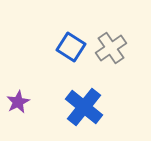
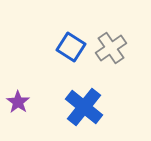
purple star: rotated 10 degrees counterclockwise
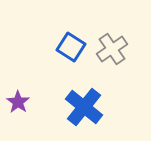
gray cross: moved 1 px right, 1 px down
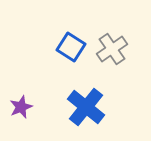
purple star: moved 3 px right, 5 px down; rotated 15 degrees clockwise
blue cross: moved 2 px right
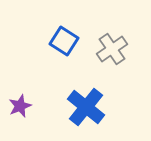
blue square: moved 7 px left, 6 px up
purple star: moved 1 px left, 1 px up
